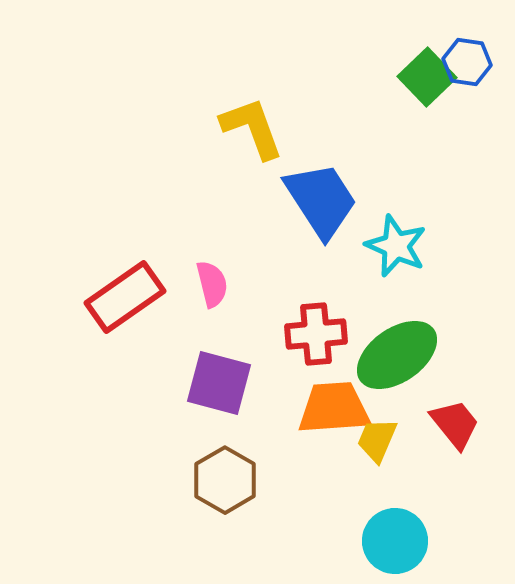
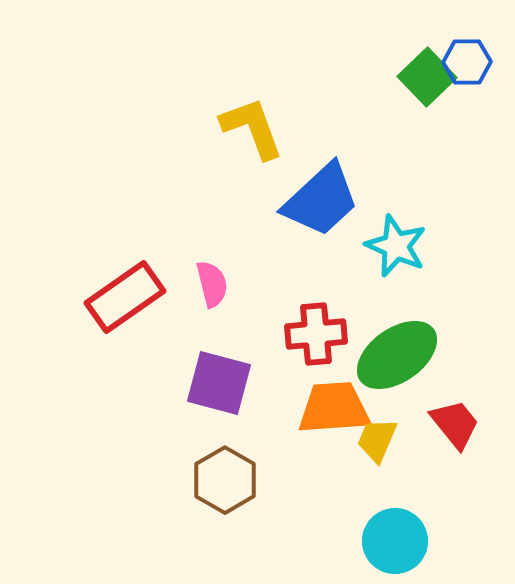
blue hexagon: rotated 9 degrees counterclockwise
blue trapezoid: rotated 80 degrees clockwise
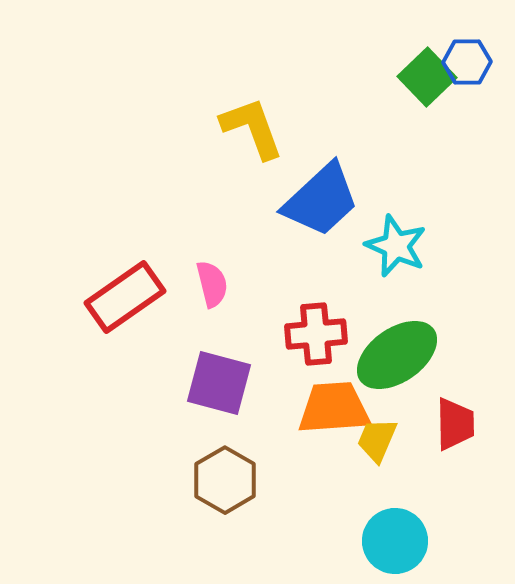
red trapezoid: rotated 38 degrees clockwise
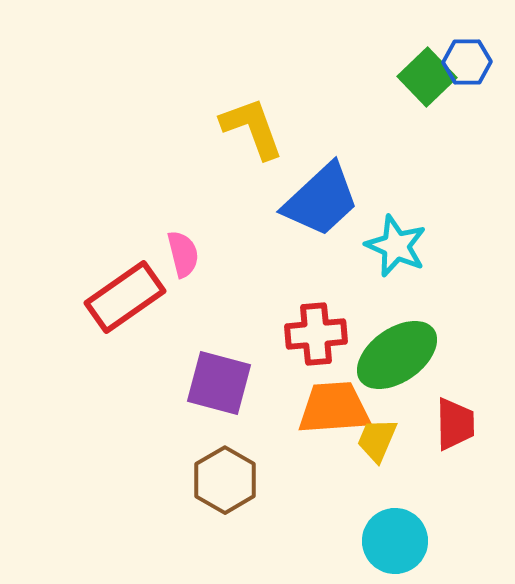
pink semicircle: moved 29 px left, 30 px up
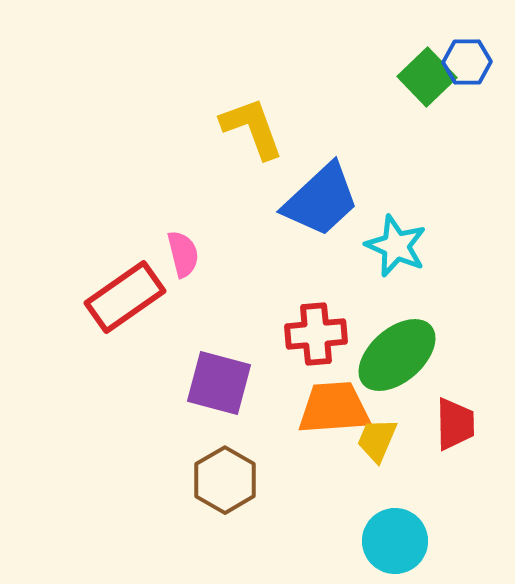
green ellipse: rotated 6 degrees counterclockwise
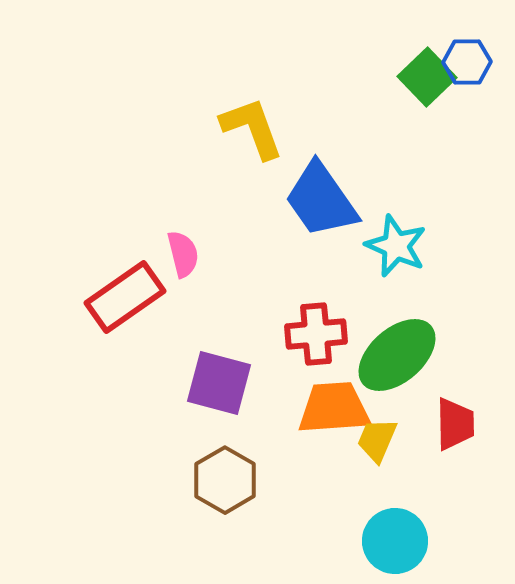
blue trapezoid: rotated 98 degrees clockwise
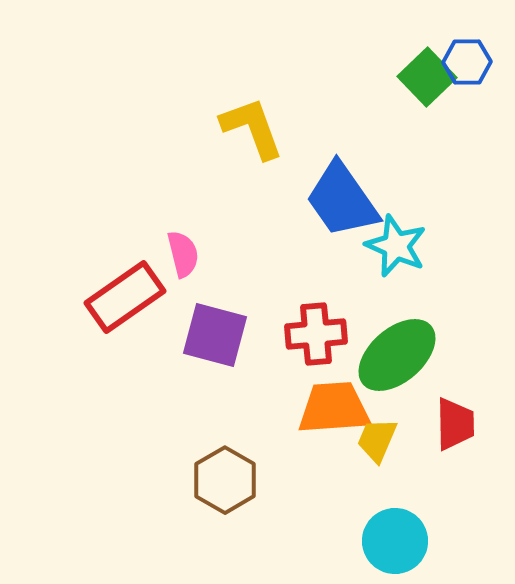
blue trapezoid: moved 21 px right
purple square: moved 4 px left, 48 px up
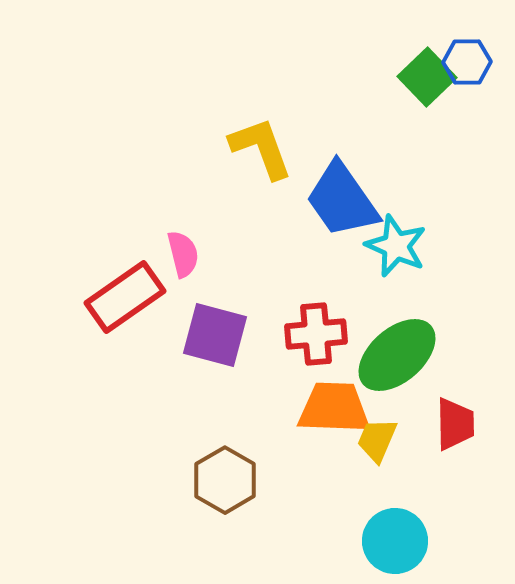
yellow L-shape: moved 9 px right, 20 px down
orange trapezoid: rotated 6 degrees clockwise
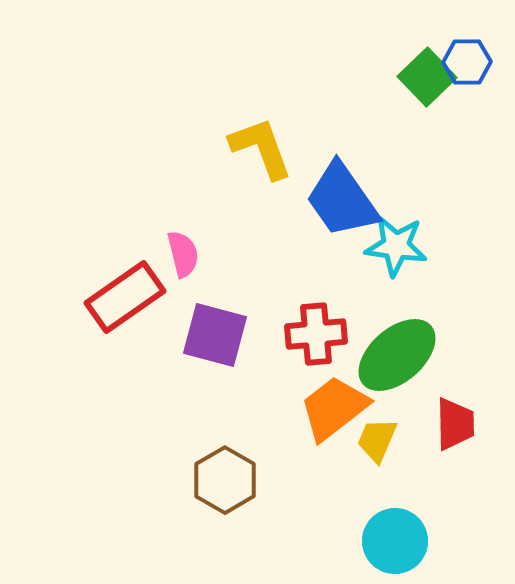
cyan star: rotated 16 degrees counterclockwise
orange trapezoid: rotated 40 degrees counterclockwise
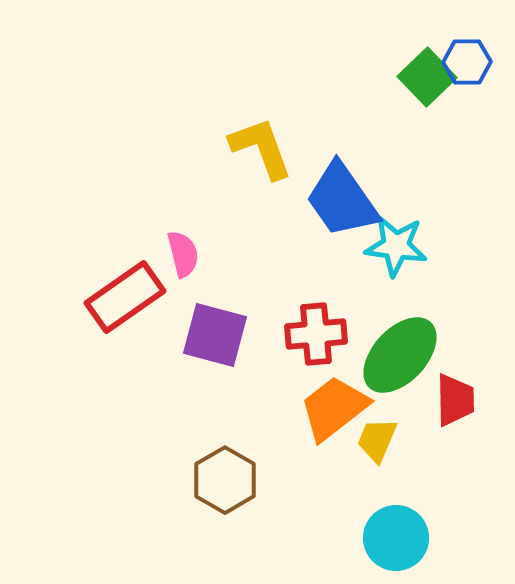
green ellipse: moved 3 px right; rotated 6 degrees counterclockwise
red trapezoid: moved 24 px up
cyan circle: moved 1 px right, 3 px up
